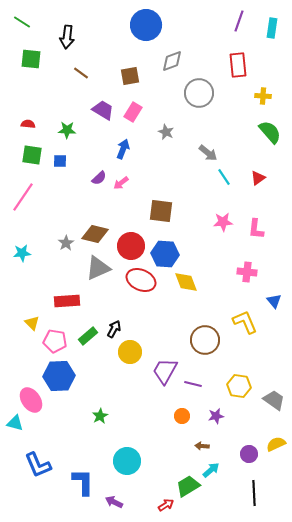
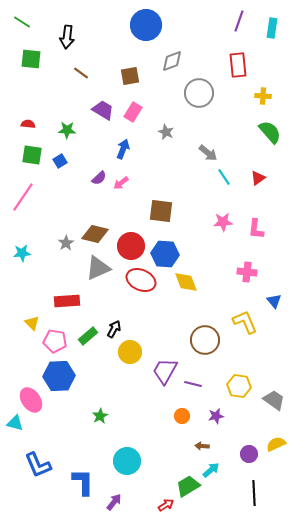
blue square at (60, 161): rotated 32 degrees counterclockwise
purple arrow at (114, 502): rotated 102 degrees clockwise
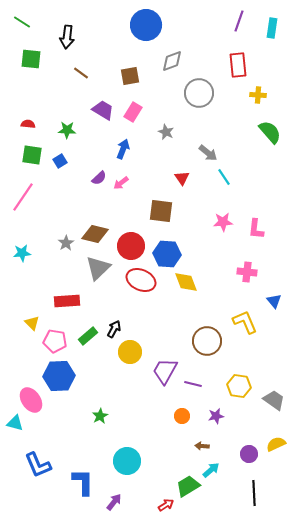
yellow cross at (263, 96): moved 5 px left, 1 px up
red triangle at (258, 178): moved 76 px left; rotated 28 degrees counterclockwise
blue hexagon at (165, 254): moved 2 px right
gray triangle at (98, 268): rotated 20 degrees counterclockwise
brown circle at (205, 340): moved 2 px right, 1 px down
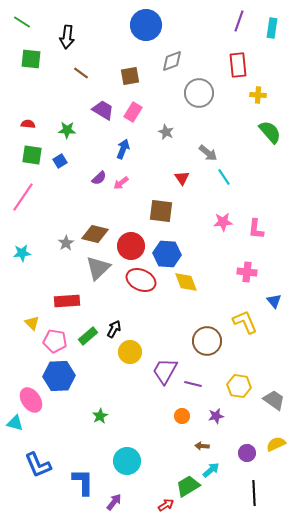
purple circle at (249, 454): moved 2 px left, 1 px up
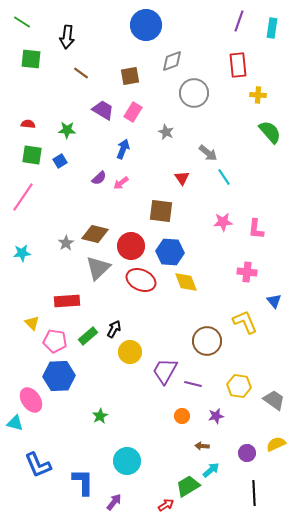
gray circle at (199, 93): moved 5 px left
blue hexagon at (167, 254): moved 3 px right, 2 px up
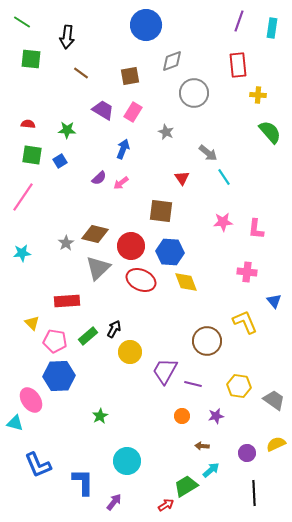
green trapezoid at (188, 486): moved 2 px left
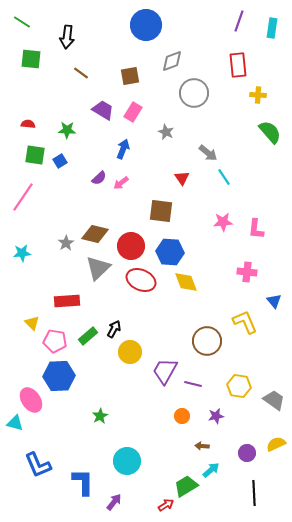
green square at (32, 155): moved 3 px right
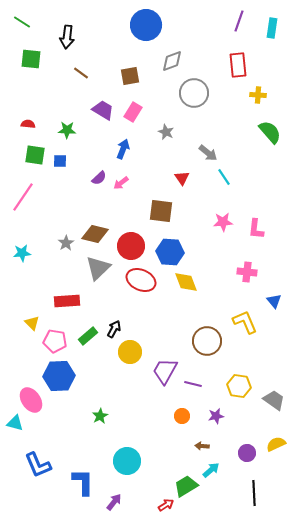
blue square at (60, 161): rotated 32 degrees clockwise
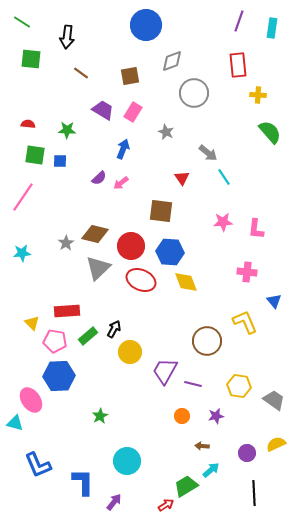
red rectangle at (67, 301): moved 10 px down
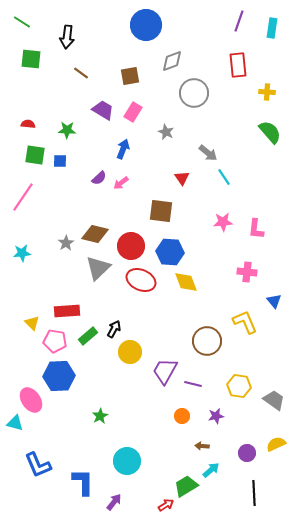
yellow cross at (258, 95): moved 9 px right, 3 px up
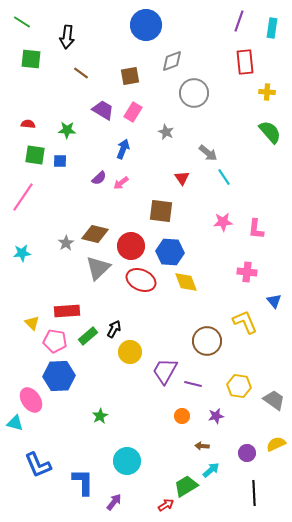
red rectangle at (238, 65): moved 7 px right, 3 px up
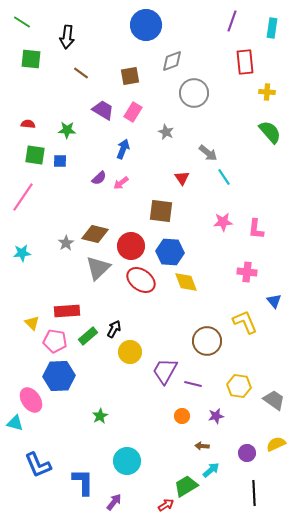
purple line at (239, 21): moved 7 px left
red ellipse at (141, 280): rotated 12 degrees clockwise
